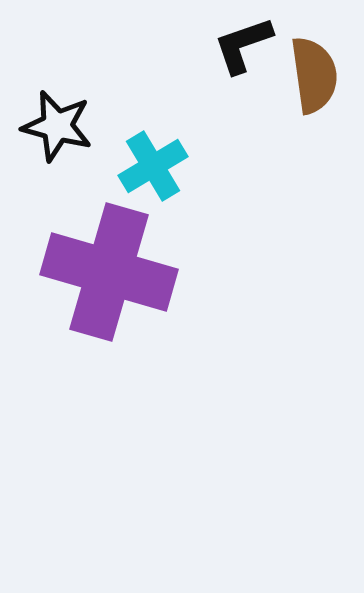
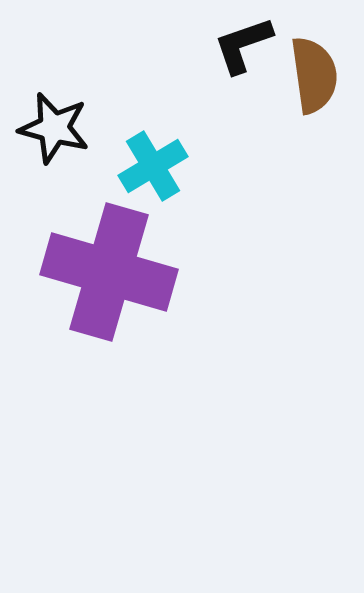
black star: moved 3 px left, 2 px down
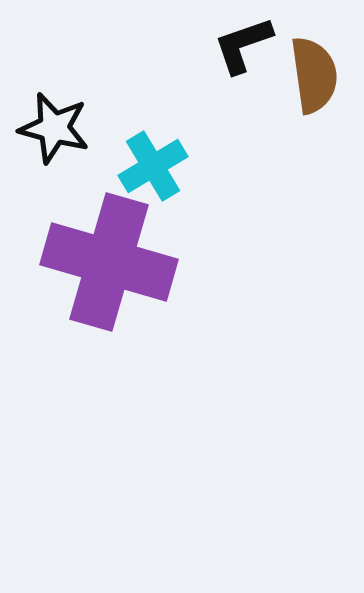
purple cross: moved 10 px up
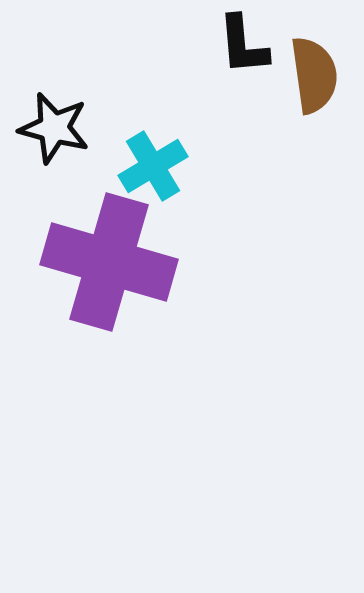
black L-shape: rotated 76 degrees counterclockwise
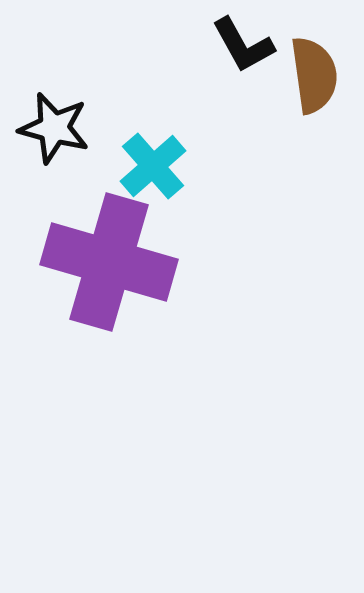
black L-shape: rotated 24 degrees counterclockwise
cyan cross: rotated 10 degrees counterclockwise
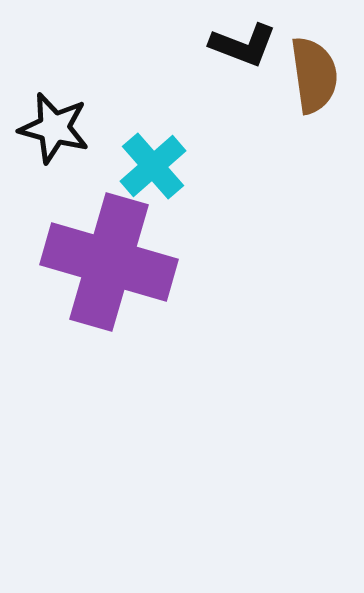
black L-shape: rotated 40 degrees counterclockwise
